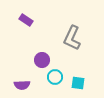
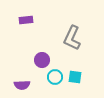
purple rectangle: rotated 40 degrees counterclockwise
cyan square: moved 3 px left, 6 px up
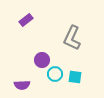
purple rectangle: rotated 32 degrees counterclockwise
cyan circle: moved 3 px up
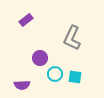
purple circle: moved 2 px left, 2 px up
